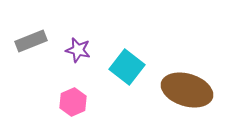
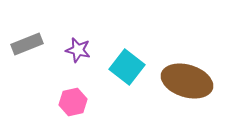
gray rectangle: moved 4 px left, 3 px down
brown ellipse: moved 9 px up
pink hexagon: rotated 12 degrees clockwise
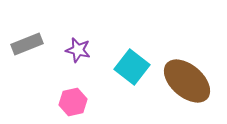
cyan square: moved 5 px right
brown ellipse: rotated 24 degrees clockwise
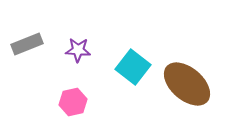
purple star: rotated 10 degrees counterclockwise
cyan square: moved 1 px right
brown ellipse: moved 3 px down
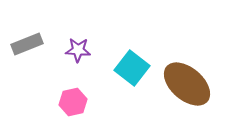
cyan square: moved 1 px left, 1 px down
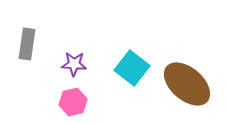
gray rectangle: rotated 60 degrees counterclockwise
purple star: moved 4 px left, 14 px down
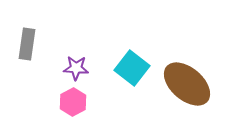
purple star: moved 2 px right, 4 px down
pink hexagon: rotated 16 degrees counterclockwise
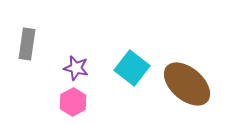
purple star: rotated 10 degrees clockwise
